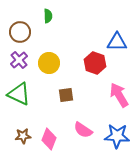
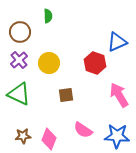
blue triangle: rotated 25 degrees counterclockwise
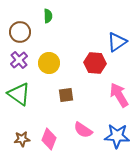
blue triangle: rotated 10 degrees counterclockwise
red hexagon: rotated 15 degrees counterclockwise
green triangle: rotated 10 degrees clockwise
brown star: moved 1 px left, 3 px down
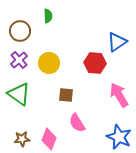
brown circle: moved 1 px up
brown square: rotated 14 degrees clockwise
pink semicircle: moved 6 px left, 7 px up; rotated 24 degrees clockwise
blue star: moved 2 px right, 1 px down; rotated 20 degrees clockwise
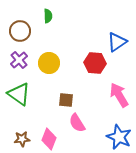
brown square: moved 5 px down
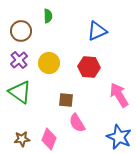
brown circle: moved 1 px right
blue triangle: moved 20 px left, 11 px up; rotated 10 degrees clockwise
red hexagon: moved 6 px left, 4 px down
green triangle: moved 1 px right, 2 px up
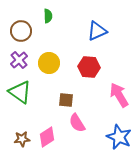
pink diamond: moved 2 px left, 2 px up; rotated 35 degrees clockwise
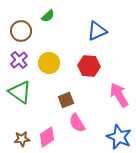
green semicircle: rotated 48 degrees clockwise
red hexagon: moved 1 px up
brown square: rotated 28 degrees counterclockwise
